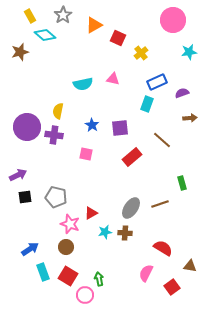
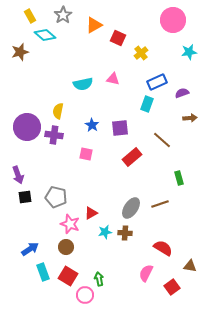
purple arrow at (18, 175): rotated 96 degrees clockwise
green rectangle at (182, 183): moved 3 px left, 5 px up
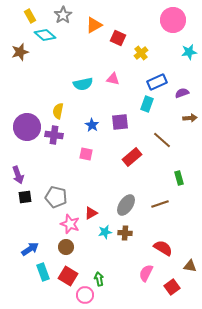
purple square at (120, 128): moved 6 px up
gray ellipse at (131, 208): moved 5 px left, 3 px up
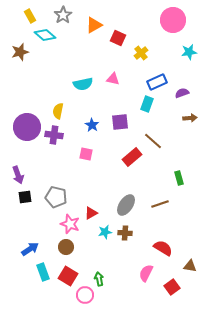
brown line at (162, 140): moved 9 px left, 1 px down
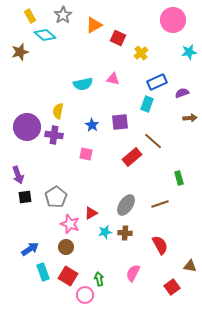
gray pentagon at (56, 197): rotated 25 degrees clockwise
red semicircle at (163, 248): moved 3 px left, 3 px up; rotated 30 degrees clockwise
pink semicircle at (146, 273): moved 13 px left
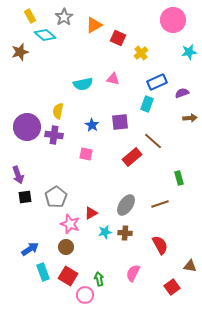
gray star at (63, 15): moved 1 px right, 2 px down
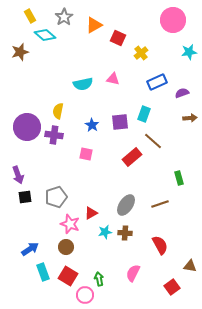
cyan rectangle at (147, 104): moved 3 px left, 10 px down
gray pentagon at (56, 197): rotated 15 degrees clockwise
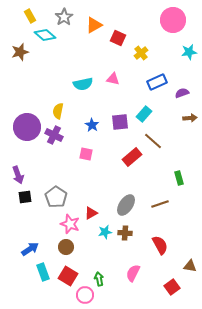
cyan rectangle at (144, 114): rotated 21 degrees clockwise
purple cross at (54, 135): rotated 18 degrees clockwise
gray pentagon at (56, 197): rotated 20 degrees counterclockwise
